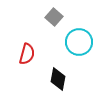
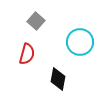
gray square: moved 18 px left, 4 px down
cyan circle: moved 1 px right
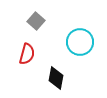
black diamond: moved 2 px left, 1 px up
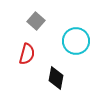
cyan circle: moved 4 px left, 1 px up
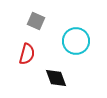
gray square: rotated 18 degrees counterclockwise
black diamond: rotated 30 degrees counterclockwise
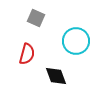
gray square: moved 3 px up
black diamond: moved 2 px up
